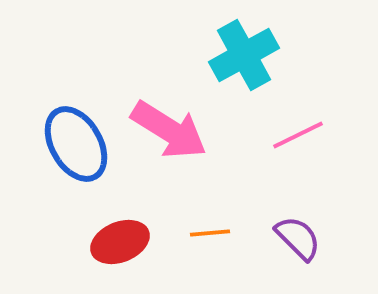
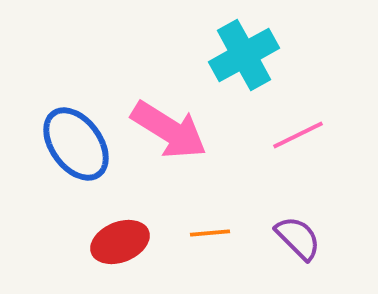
blue ellipse: rotated 6 degrees counterclockwise
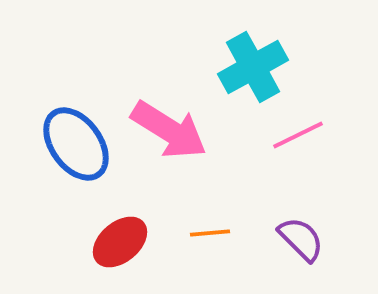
cyan cross: moved 9 px right, 12 px down
purple semicircle: moved 3 px right, 1 px down
red ellipse: rotated 18 degrees counterclockwise
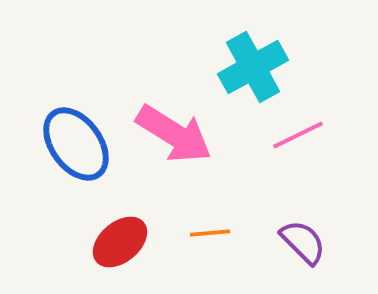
pink arrow: moved 5 px right, 4 px down
purple semicircle: moved 2 px right, 3 px down
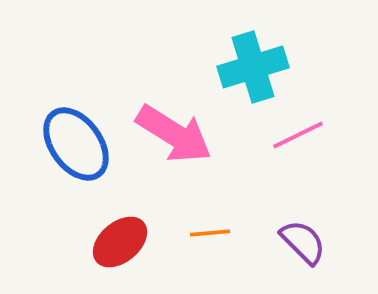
cyan cross: rotated 12 degrees clockwise
